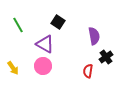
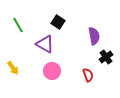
pink circle: moved 9 px right, 5 px down
red semicircle: moved 4 px down; rotated 152 degrees clockwise
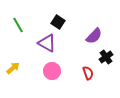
purple semicircle: rotated 54 degrees clockwise
purple triangle: moved 2 px right, 1 px up
yellow arrow: rotated 96 degrees counterclockwise
red semicircle: moved 2 px up
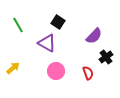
pink circle: moved 4 px right
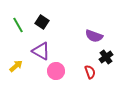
black square: moved 16 px left
purple semicircle: rotated 66 degrees clockwise
purple triangle: moved 6 px left, 8 px down
yellow arrow: moved 3 px right, 2 px up
red semicircle: moved 2 px right, 1 px up
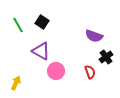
yellow arrow: moved 17 px down; rotated 24 degrees counterclockwise
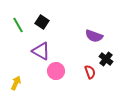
black cross: moved 2 px down; rotated 16 degrees counterclockwise
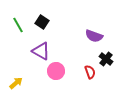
yellow arrow: rotated 24 degrees clockwise
